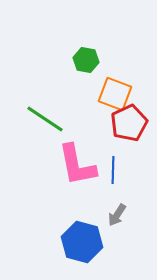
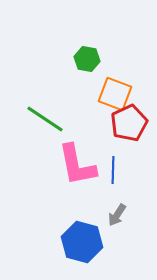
green hexagon: moved 1 px right, 1 px up
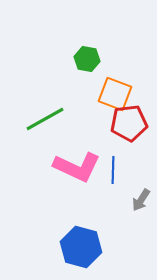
green line: rotated 63 degrees counterclockwise
red pentagon: rotated 18 degrees clockwise
pink L-shape: moved 2 px down; rotated 54 degrees counterclockwise
gray arrow: moved 24 px right, 15 px up
blue hexagon: moved 1 px left, 5 px down
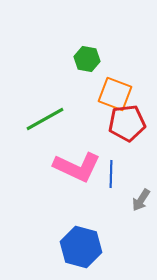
red pentagon: moved 2 px left
blue line: moved 2 px left, 4 px down
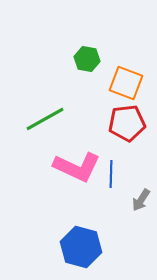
orange square: moved 11 px right, 11 px up
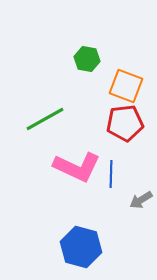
orange square: moved 3 px down
red pentagon: moved 2 px left
gray arrow: rotated 25 degrees clockwise
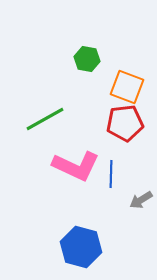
orange square: moved 1 px right, 1 px down
pink L-shape: moved 1 px left, 1 px up
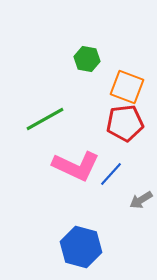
blue line: rotated 40 degrees clockwise
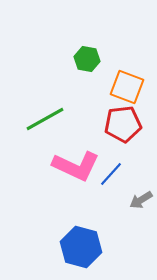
red pentagon: moved 2 px left, 1 px down
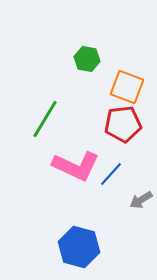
green line: rotated 30 degrees counterclockwise
blue hexagon: moved 2 px left
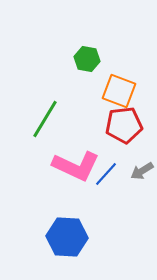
orange square: moved 8 px left, 4 px down
red pentagon: moved 1 px right, 1 px down
blue line: moved 5 px left
gray arrow: moved 1 px right, 29 px up
blue hexagon: moved 12 px left, 10 px up; rotated 12 degrees counterclockwise
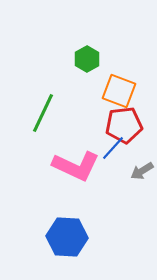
green hexagon: rotated 20 degrees clockwise
green line: moved 2 px left, 6 px up; rotated 6 degrees counterclockwise
blue line: moved 7 px right, 26 px up
